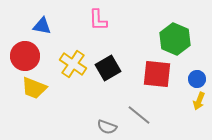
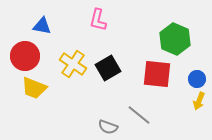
pink L-shape: rotated 15 degrees clockwise
gray semicircle: moved 1 px right
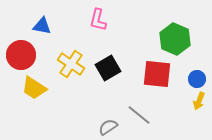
red circle: moved 4 px left, 1 px up
yellow cross: moved 2 px left
yellow trapezoid: rotated 12 degrees clockwise
gray semicircle: rotated 126 degrees clockwise
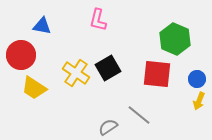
yellow cross: moved 5 px right, 9 px down
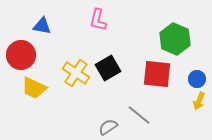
yellow trapezoid: rotated 8 degrees counterclockwise
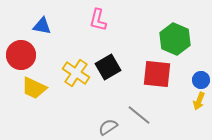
black square: moved 1 px up
blue circle: moved 4 px right, 1 px down
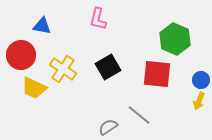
pink L-shape: moved 1 px up
yellow cross: moved 13 px left, 4 px up
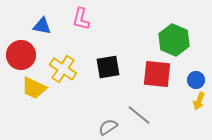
pink L-shape: moved 17 px left
green hexagon: moved 1 px left, 1 px down
black square: rotated 20 degrees clockwise
blue circle: moved 5 px left
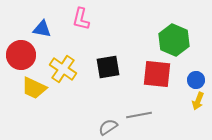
blue triangle: moved 3 px down
yellow arrow: moved 1 px left
gray line: rotated 50 degrees counterclockwise
